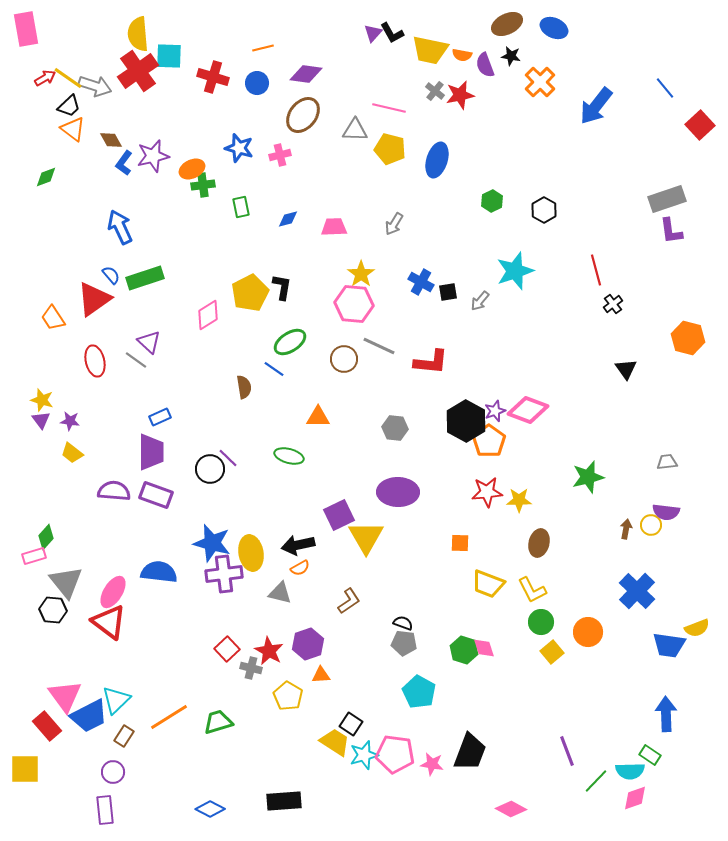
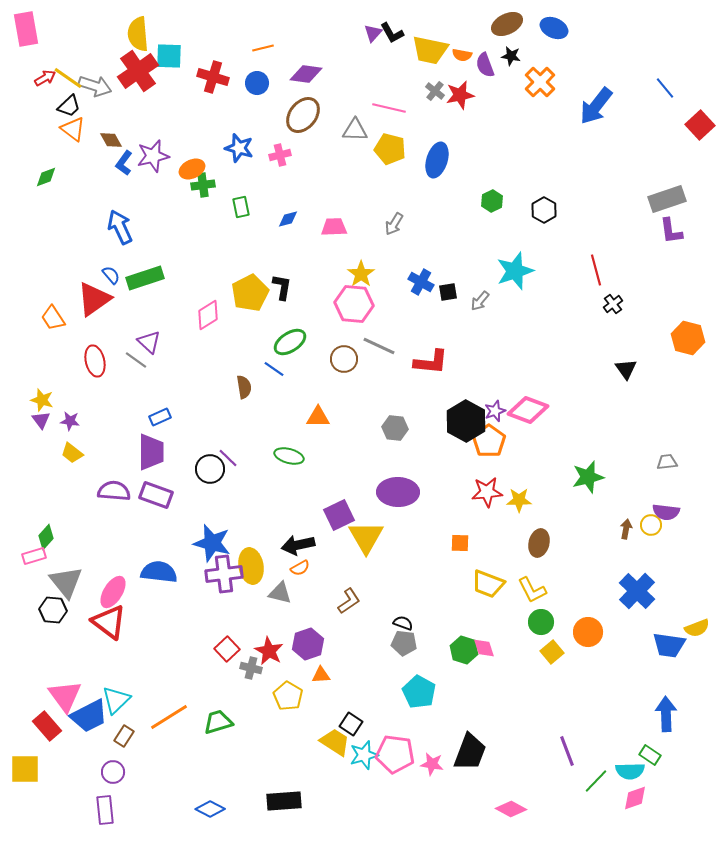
yellow ellipse at (251, 553): moved 13 px down
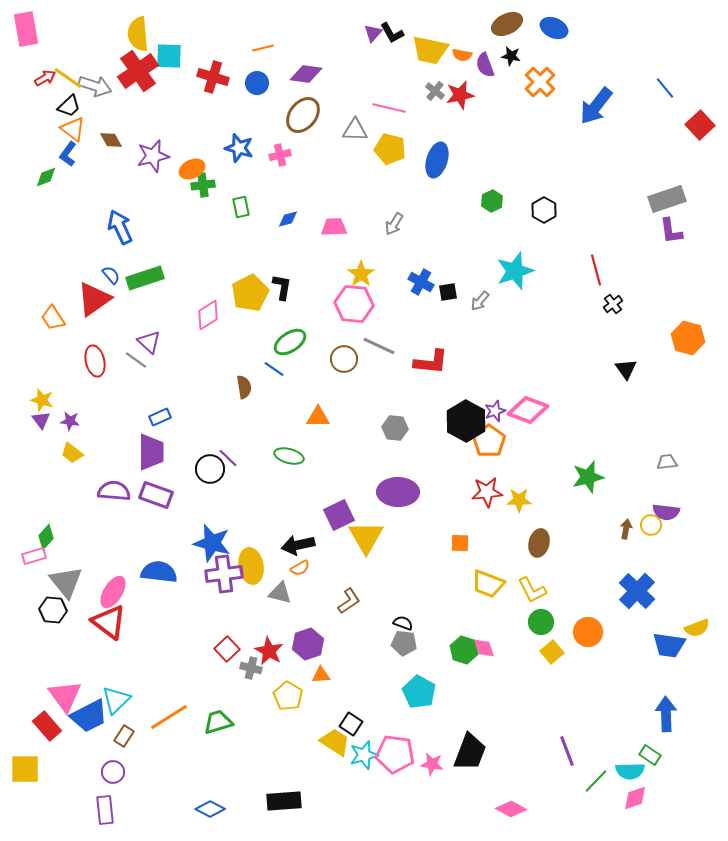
blue L-shape at (124, 163): moved 56 px left, 9 px up
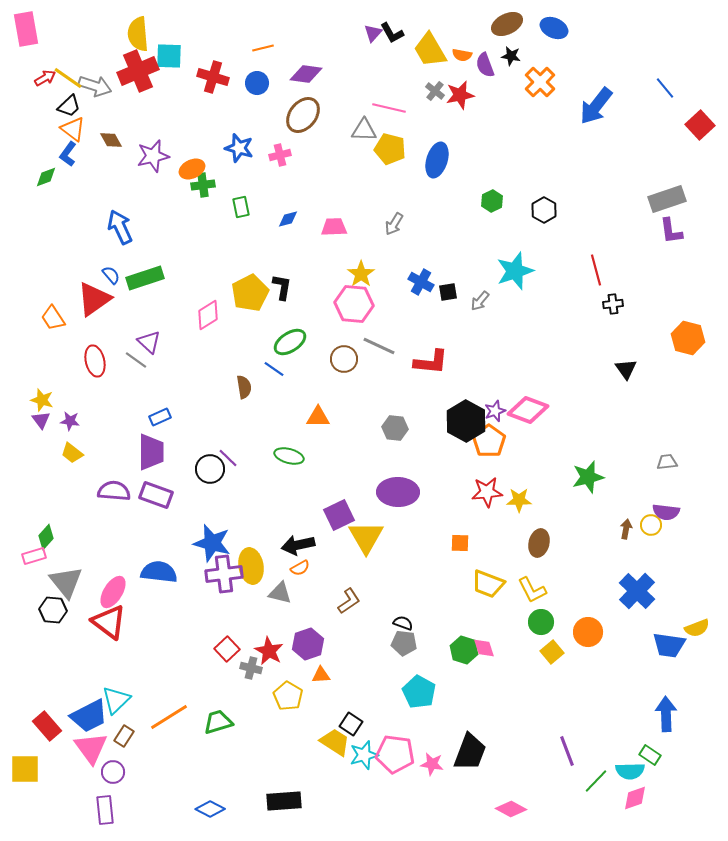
yellow trapezoid at (430, 50): rotated 48 degrees clockwise
red cross at (138, 71): rotated 12 degrees clockwise
gray triangle at (355, 130): moved 9 px right
black cross at (613, 304): rotated 30 degrees clockwise
pink triangle at (65, 696): moved 26 px right, 52 px down
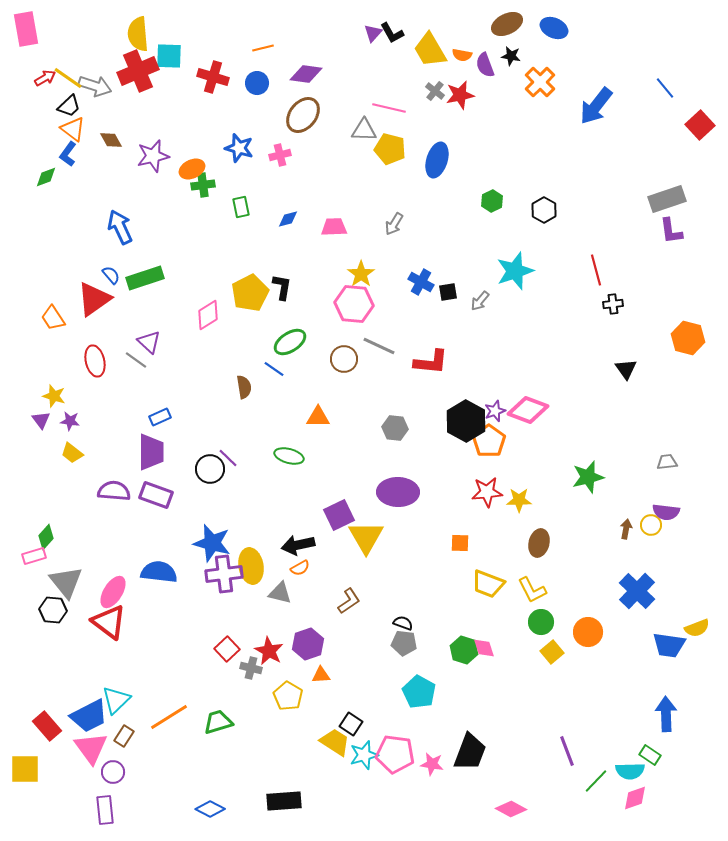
yellow star at (42, 400): moved 12 px right, 4 px up
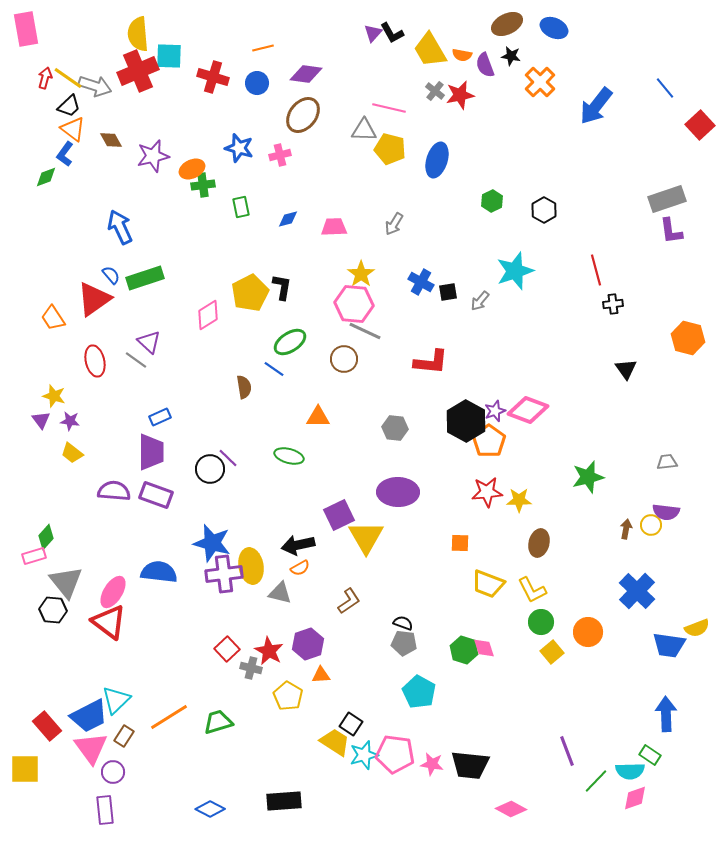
red arrow at (45, 78): rotated 45 degrees counterclockwise
blue L-shape at (68, 154): moved 3 px left
gray line at (379, 346): moved 14 px left, 15 px up
black trapezoid at (470, 752): moved 13 px down; rotated 75 degrees clockwise
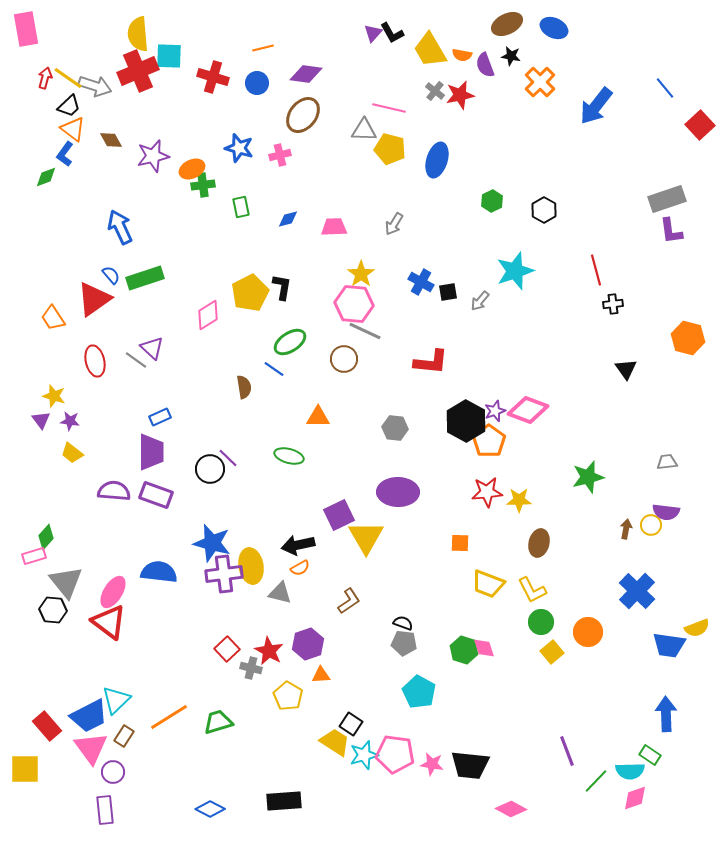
purple triangle at (149, 342): moved 3 px right, 6 px down
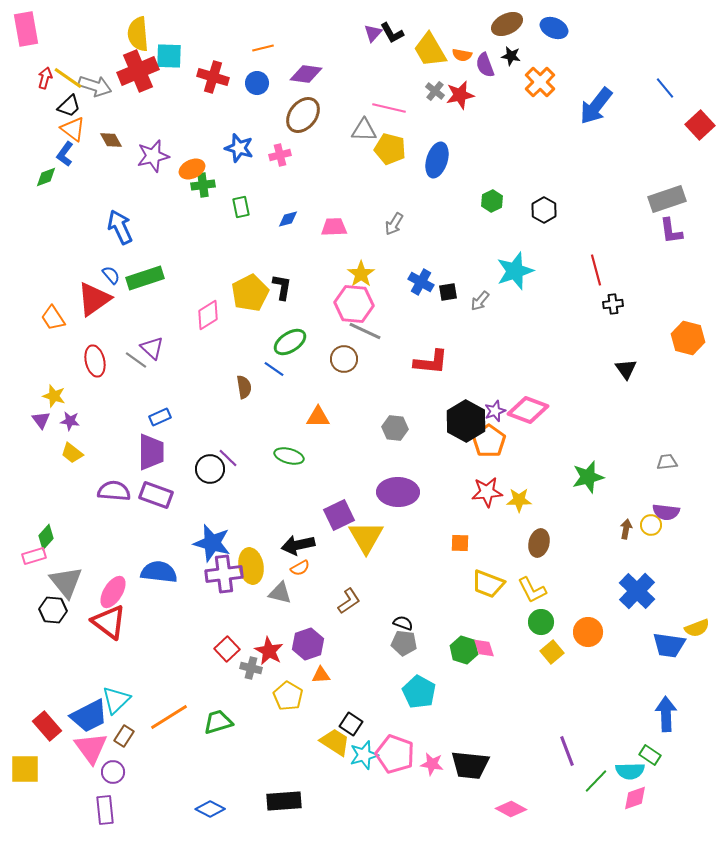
pink pentagon at (395, 754): rotated 12 degrees clockwise
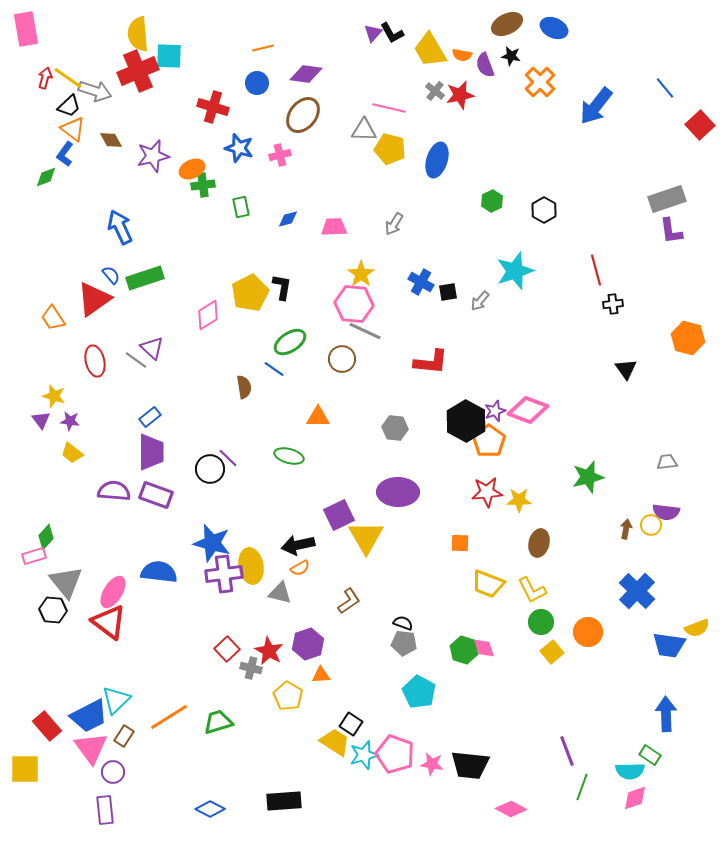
red cross at (213, 77): moved 30 px down
gray arrow at (95, 86): moved 5 px down
brown circle at (344, 359): moved 2 px left
blue rectangle at (160, 417): moved 10 px left; rotated 15 degrees counterclockwise
green line at (596, 781): moved 14 px left, 6 px down; rotated 24 degrees counterclockwise
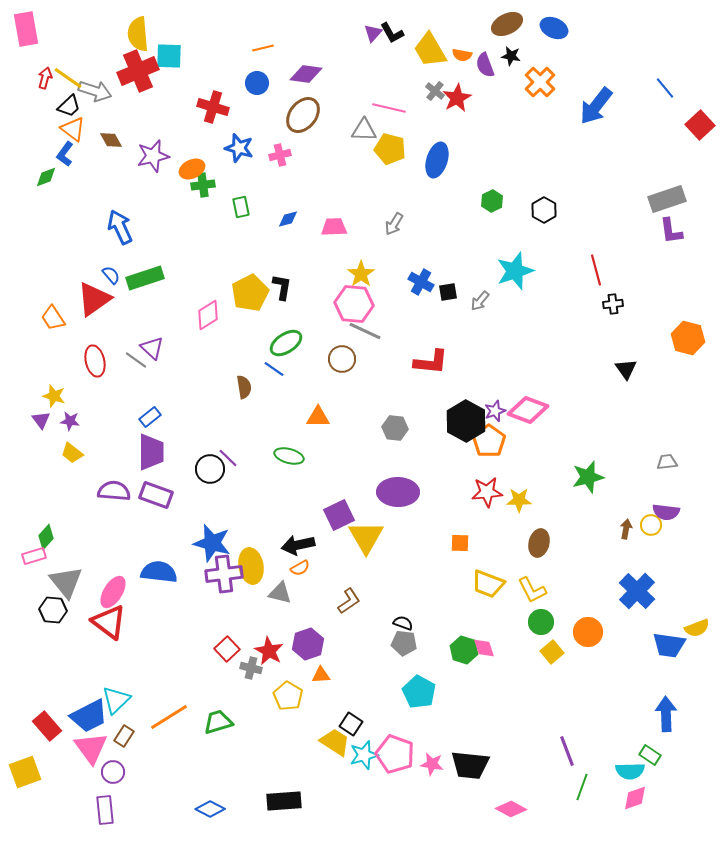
red star at (460, 95): moved 3 px left, 3 px down; rotated 16 degrees counterclockwise
green ellipse at (290, 342): moved 4 px left, 1 px down
yellow square at (25, 769): moved 3 px down; rotated 20 degrees counterclockwise
